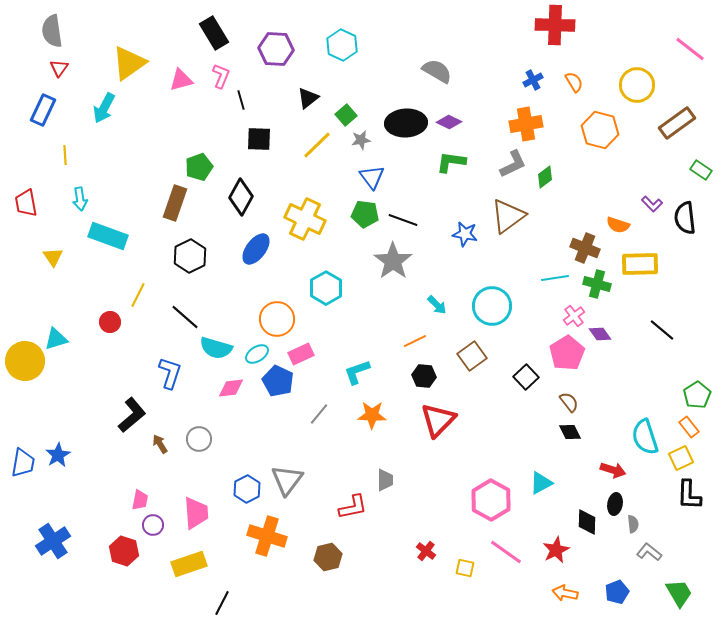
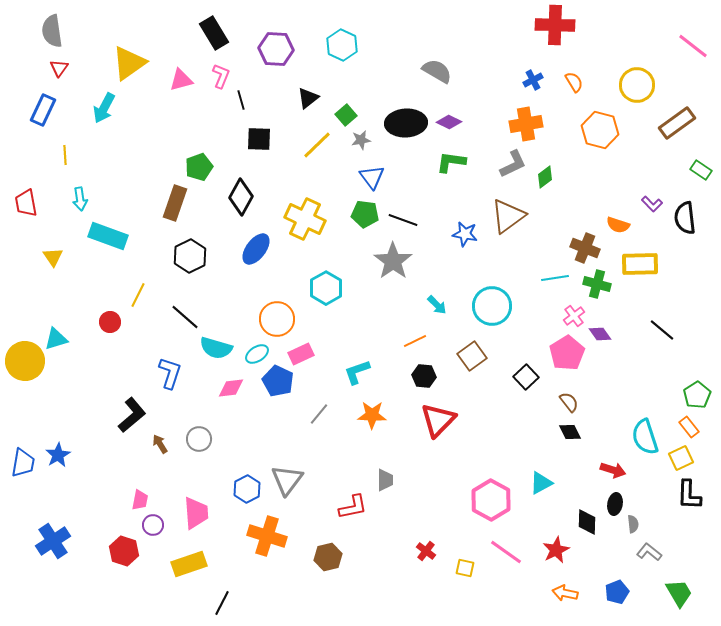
pink line at (690, 49): moved 3 px right, 3 px up
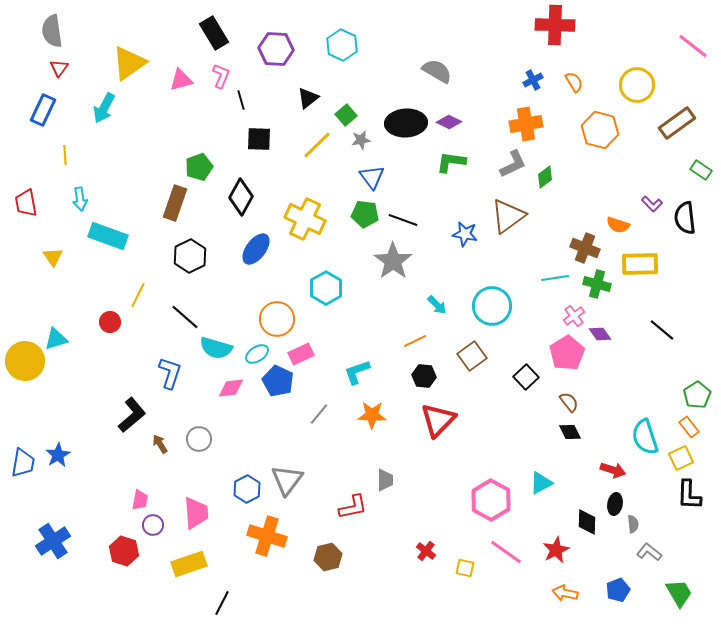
blue pentagon at (617, 592): moved 1 px right, 2 px up
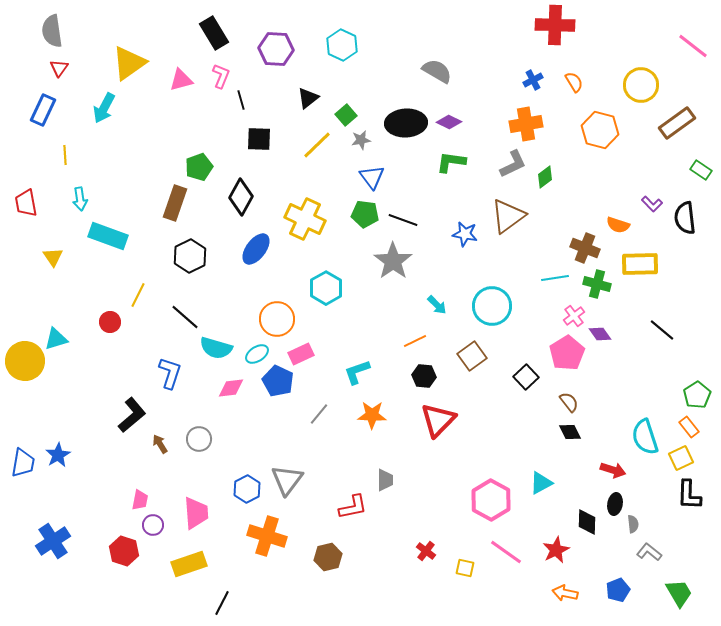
yellow circle at (637, 85): moved 4 px right
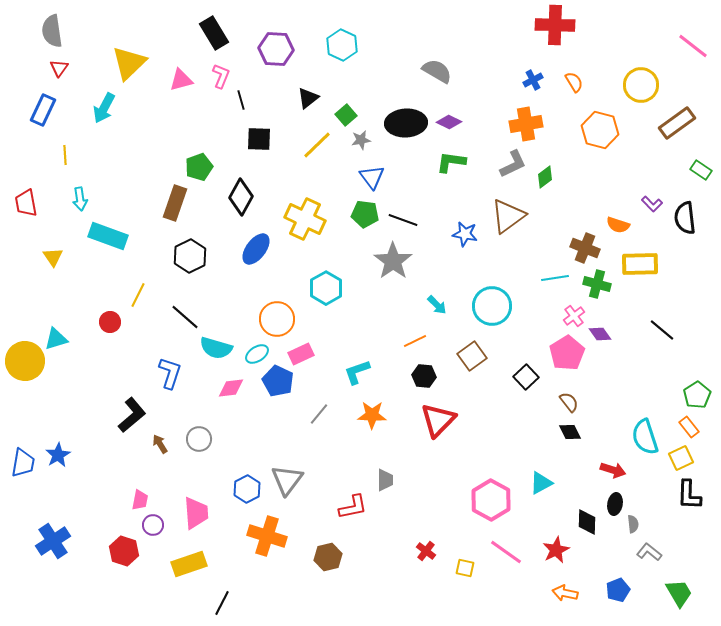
yellow triangle at (129, 63): rotated 9 degrees counterclockwise
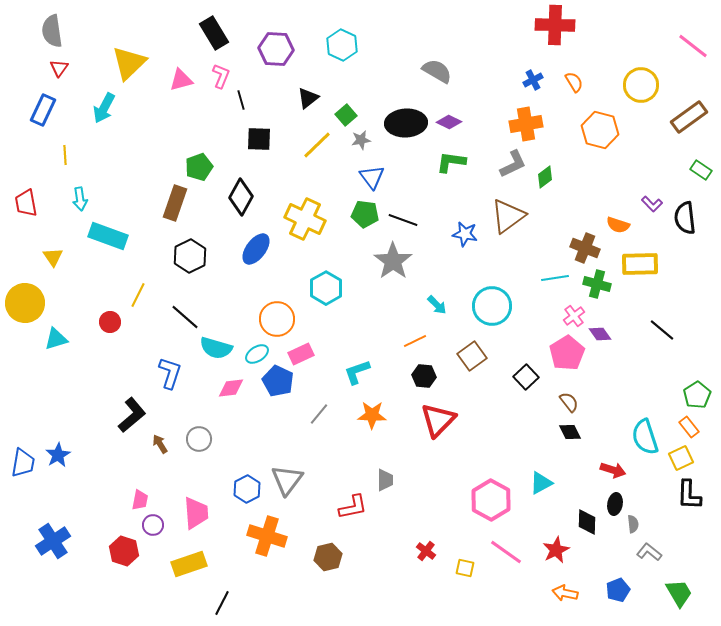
brown rectangle at (677, 123): moved 12 px right, 6 px up
yellow circle at (25, 361): moved 58 px up
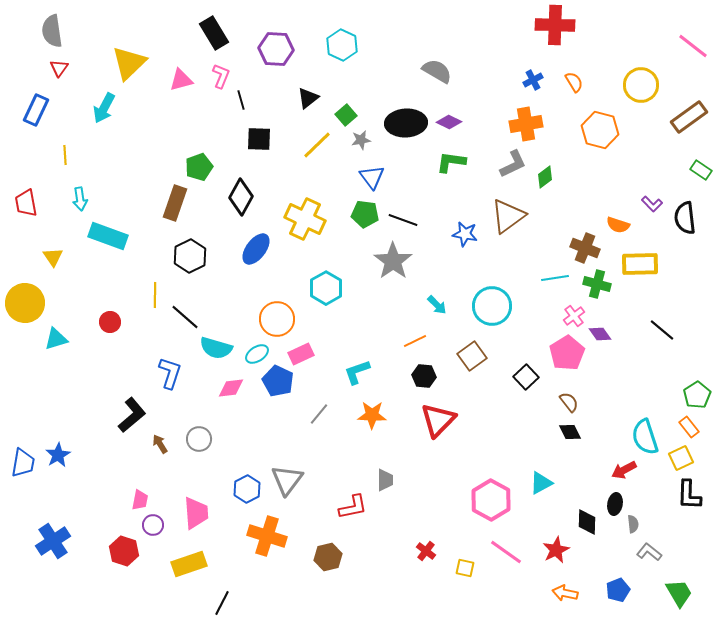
blue rectangle at (43, 110): moved 7 px left
yellow line at (138, 295): moved 17 px right; rotated 25 degrees counterclockwise
red arrow at (613, 470): moved 11 px right; rotated 135 degrees clockwise
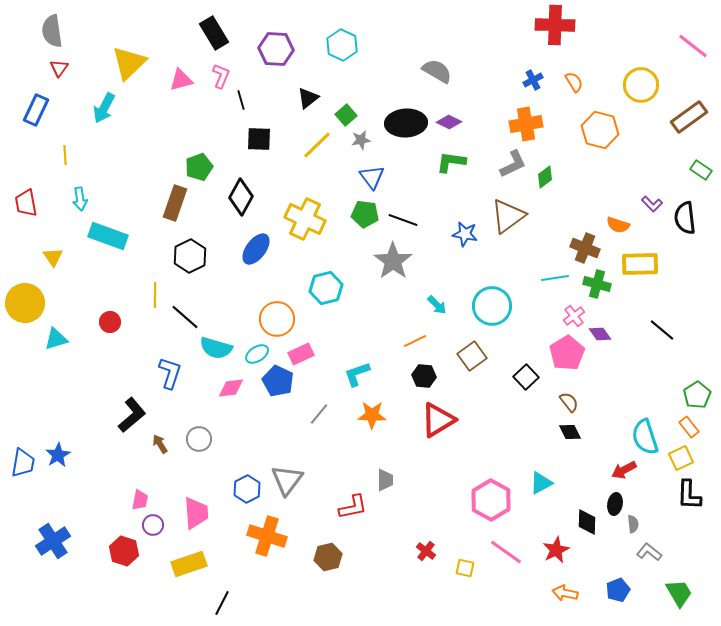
cyan hexagon at (326, 288): rotated 16 degrees clockwise
cyan L-shape at (357, 372): moved 2 px down
red triangle at (438, 420): rotated 15 degrees clockwise
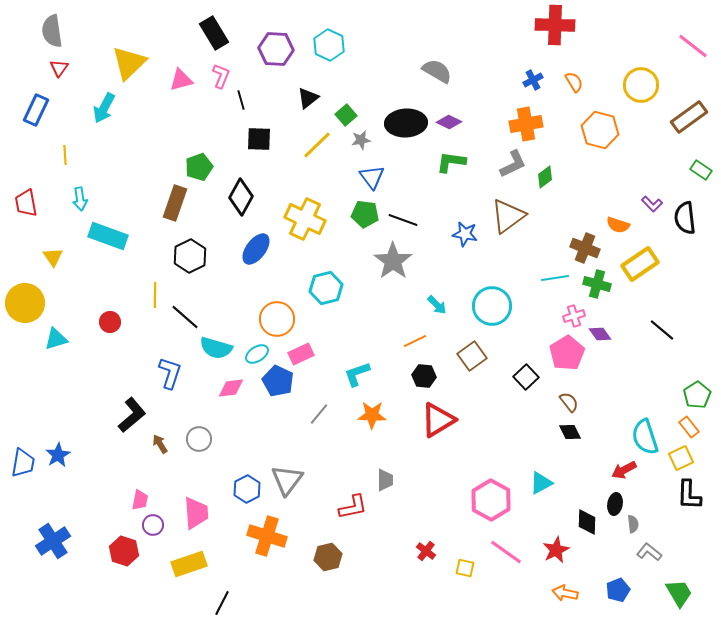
cyan hexagon at (342, 45): moved 13 px left
yellow rectangle at (640, 264): rotated 33 degrees counterclockwise
pink cross at (574, 316): rotated 20 degrees clockwise
